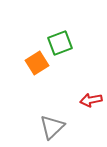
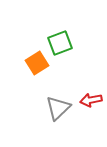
gray triangle: moved 6 px right, 19 px up
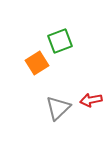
green square: moved 2 px up
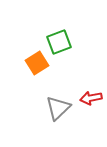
green square: moved 1 px left, 1 px down
red arrow: moved 2 px up
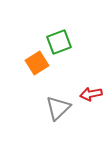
red arrow: moved 4 px up
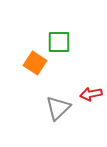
green square: rotated 20 degrees clockwise
orange square: moved 2 px left; rotated 25 degrees counterclockwise
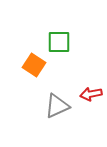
orange square: moved 1 px left, 2 px down
gray triangle: moved 1 px left, 2 px up; rotated 20 degrees clockwise
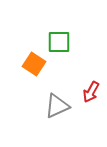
orange square: moved 1 px up
red arrow: moved 2 px up; rotated 50 degrees counterclockwise
